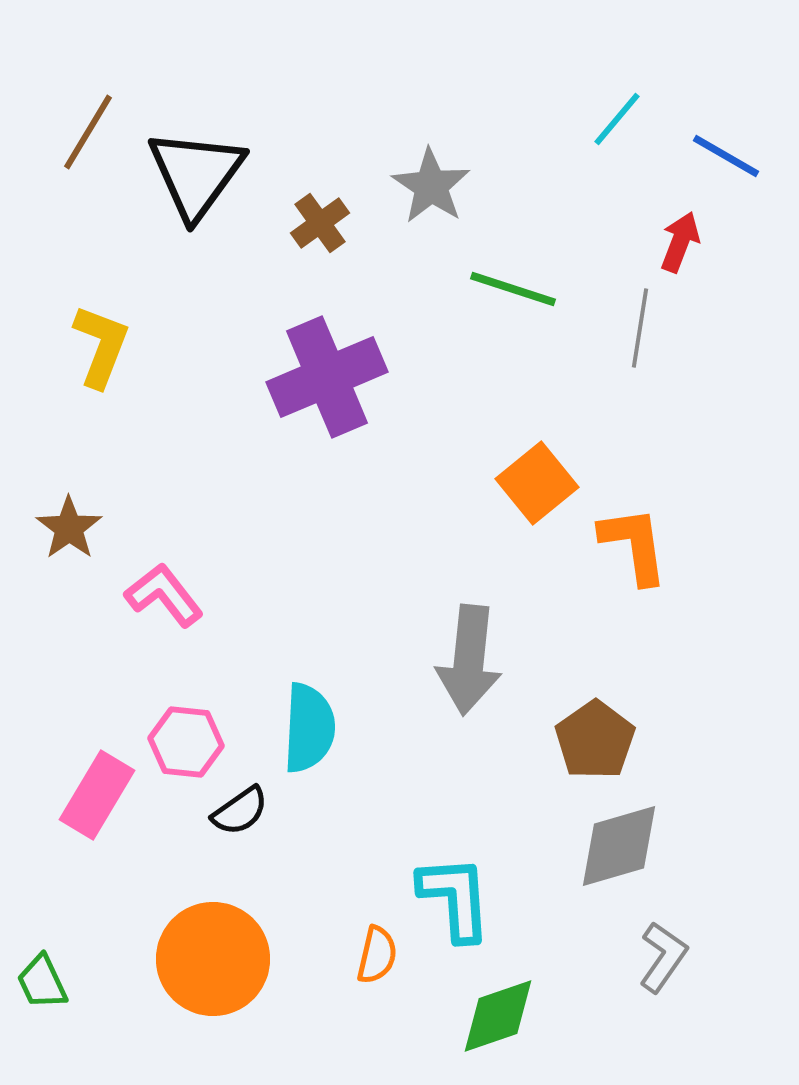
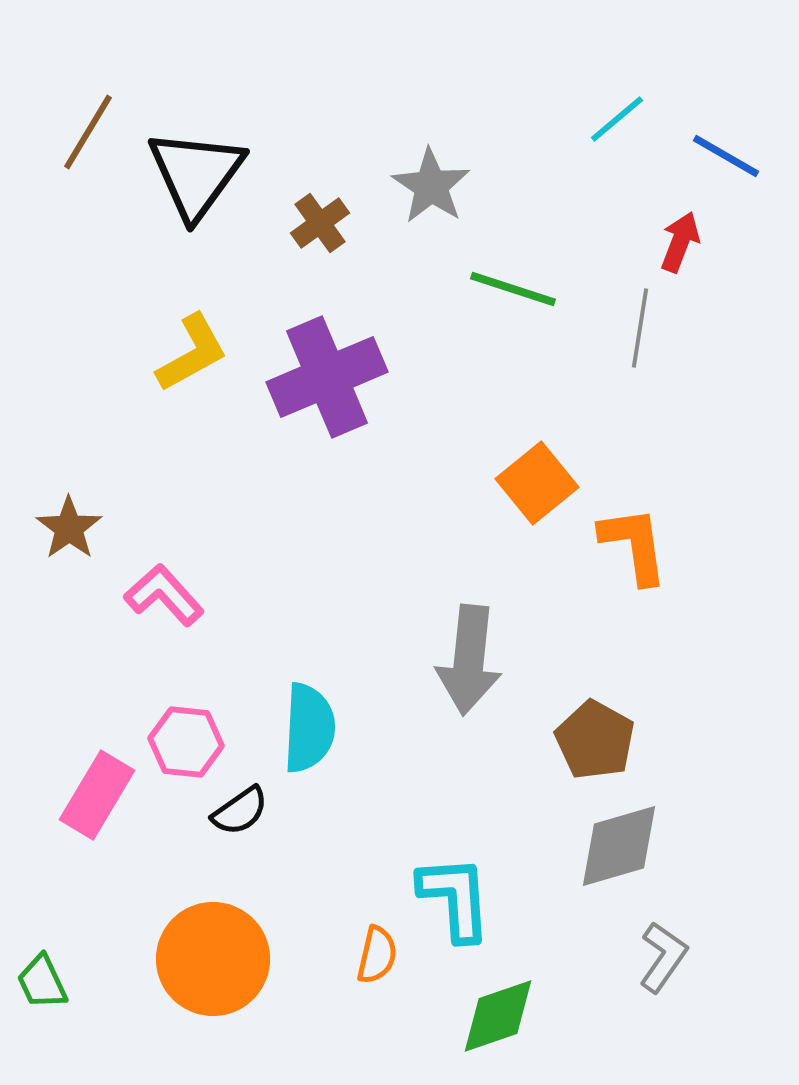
cyan line: rotated 10 degrees clockwise
yellow L-shape: moved 91 px right, 7 px down; rotated 40 degrees clockwise
pink L-shape: rotated 4 degrees counterclockwise
brown pentagon: rotated 8 degrees counterclockwise
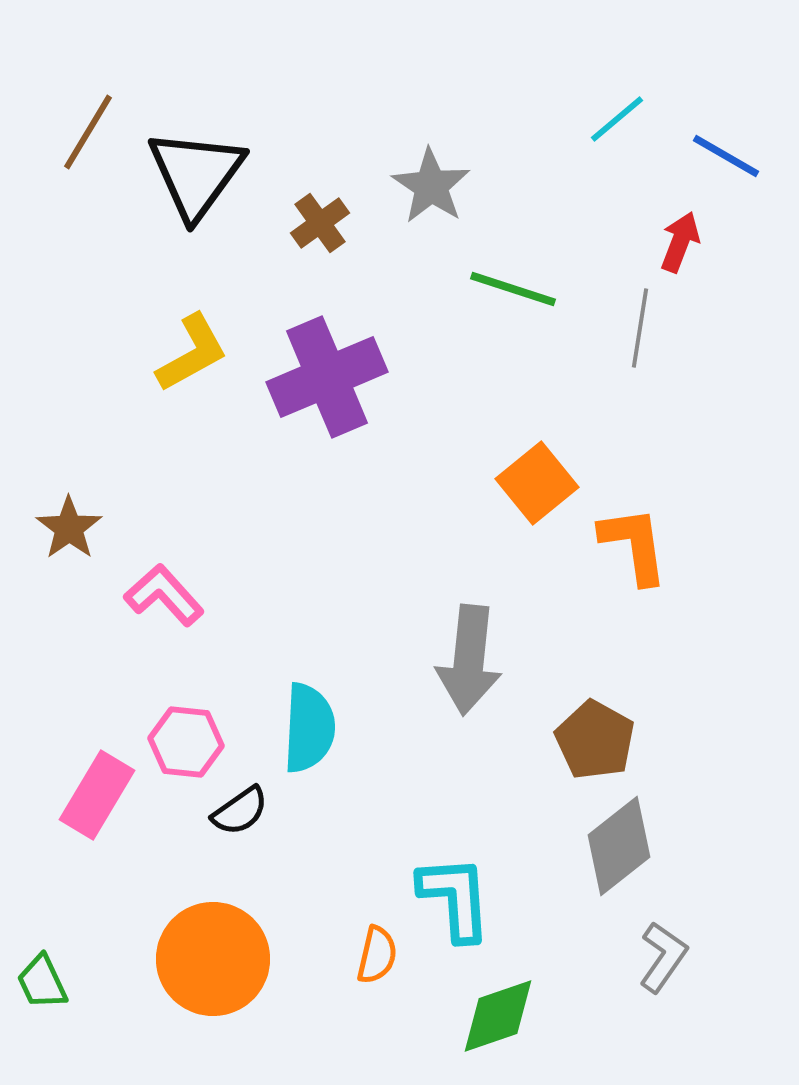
gray diamond: rotated 22 degrees counterclockwise
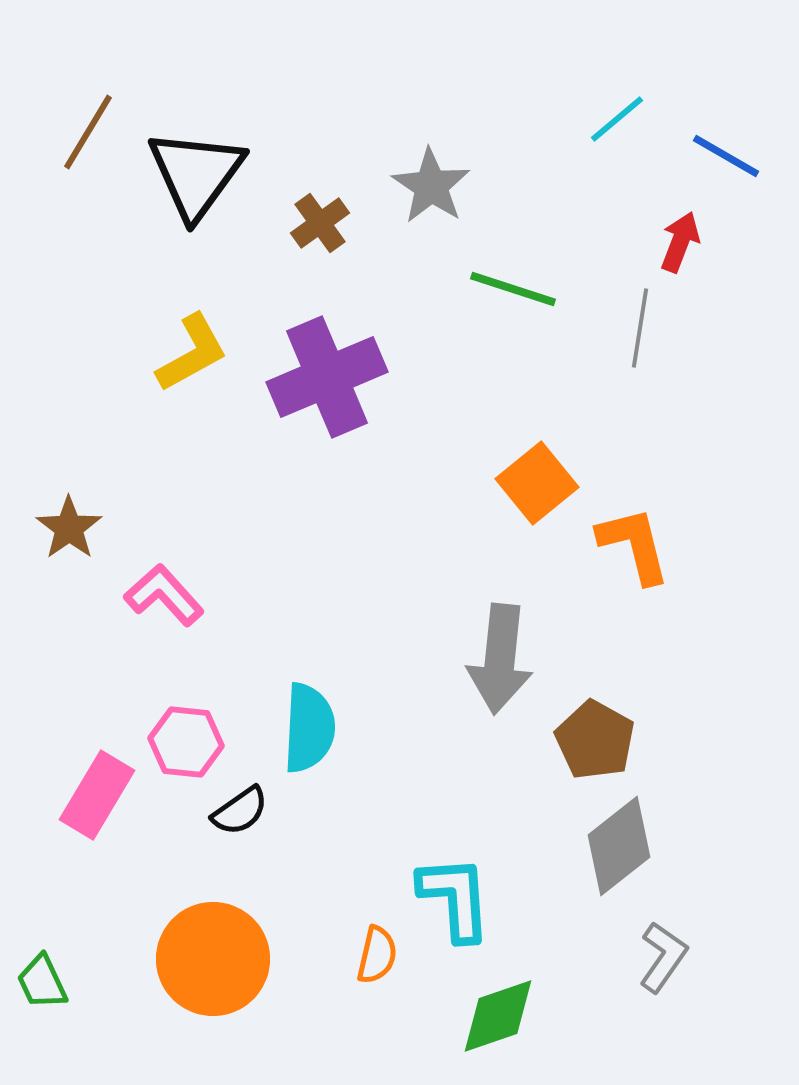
orange L-shape: rotated 6 degrees counterclockwise
gray arrow: moved 31 px right, 1 px up
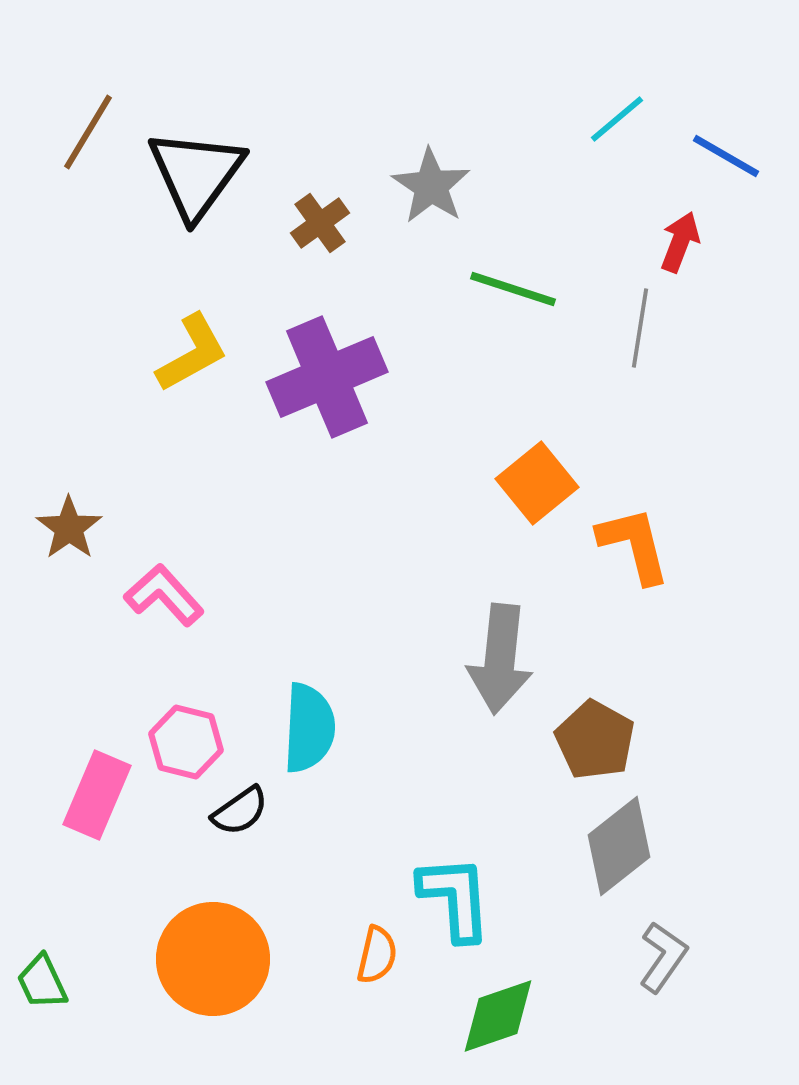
pink hexagon: rotated 8 degrees clockwise
pink rectangle: rotated 8 degrees counterclockwise
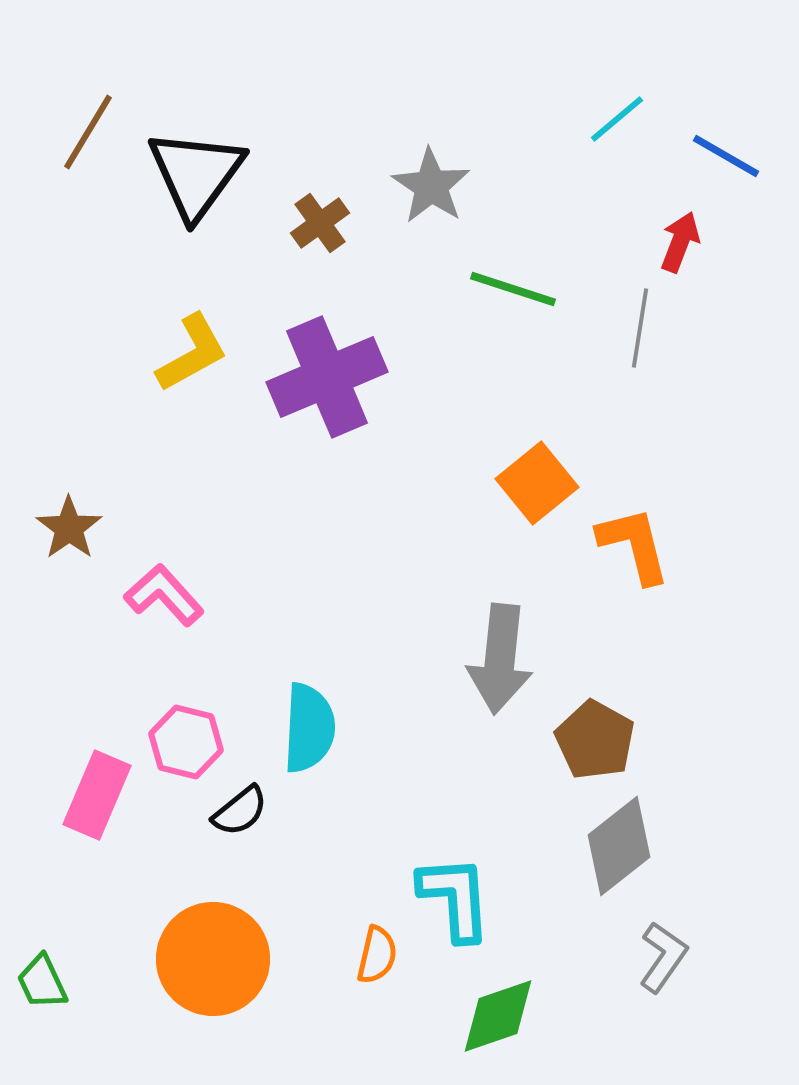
black semicircle: rotated 4 degrees counterclockwise
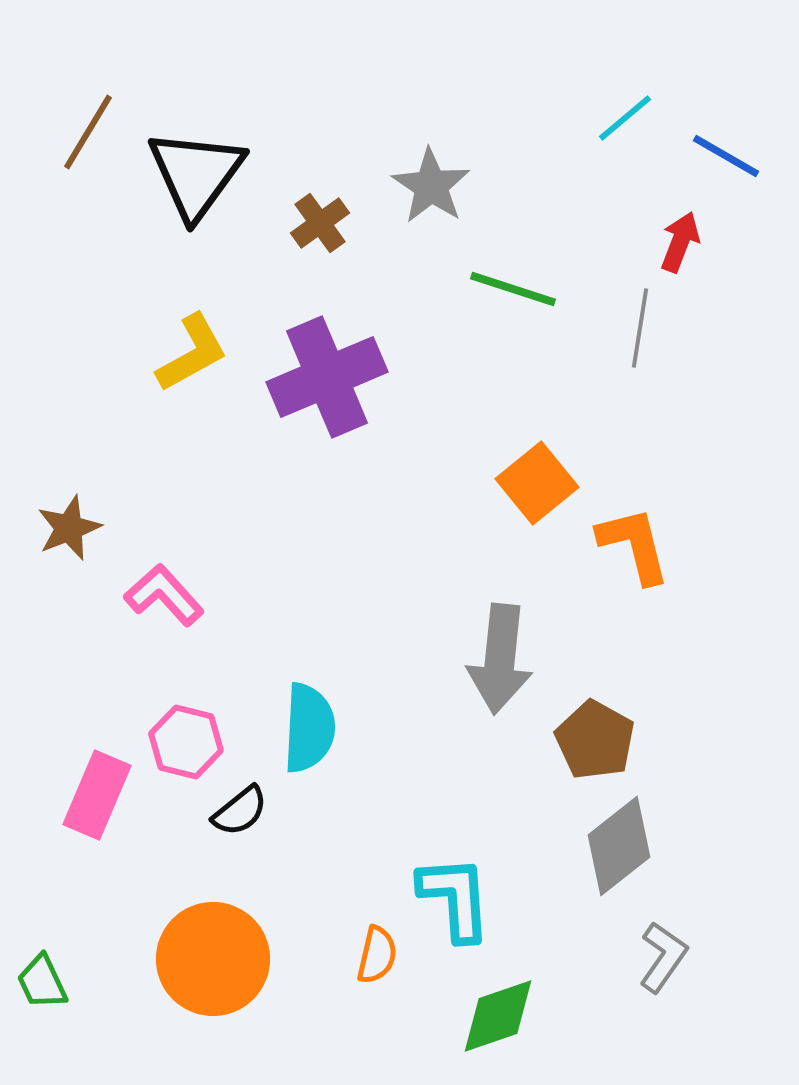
cyan line: moved 8 px right, 1 px up
brown star: rotated 14 degrees clockwise
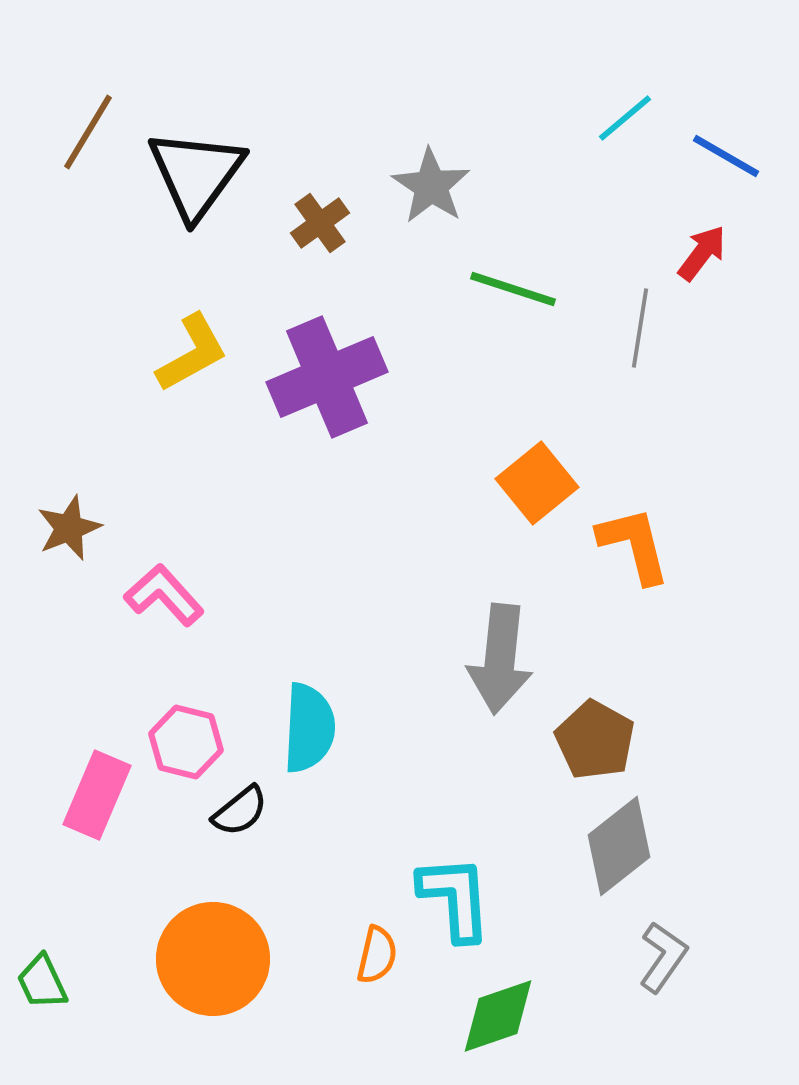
red arrow: moved 22 px right, 11 px down; rotated 16 degrees clockwise
